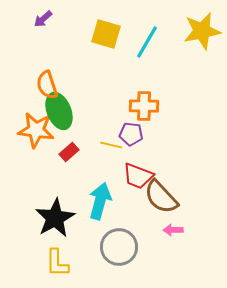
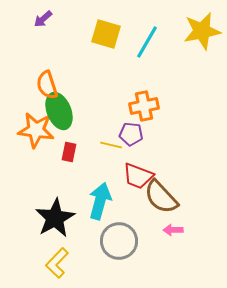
orange cross: rotated 12 degrees counterclockwise
red rectangle: rotated 36 degrees counterclockwise
gray circle: moved 6 px up
yellow L-shape: rotated 44 degrees clockwise
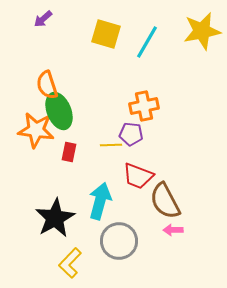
yellow line: rotated 15 degrees counterclockwise
brown semicircle: moved 4 px right, 4 px down; rotated 15 degrees clockwise
yellow L-shape: moved 13 px right
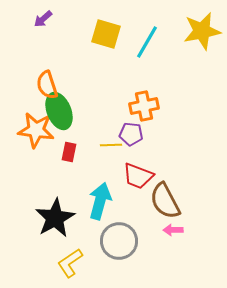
yellow L-shape: rotated 12 degrees clockwise
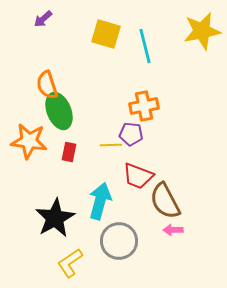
cyan line: moved 2 px left, 4 px down; rotated 44 degrees counterclockwise
orange star: moved 7 px left, 11 px down
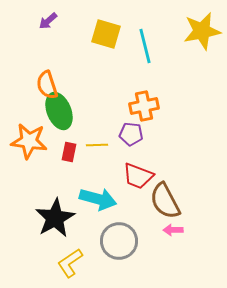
purple arrow: moved 5 px right, 2 px down
yellow line: moved 14 px left
cyan arrow: moved 2 px left, 2 px up; rotated 90 degrees clockwise
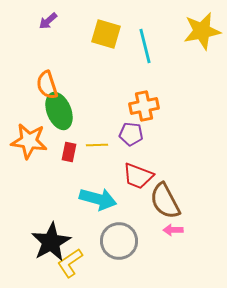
black star: moved 4 px left, 24 px down
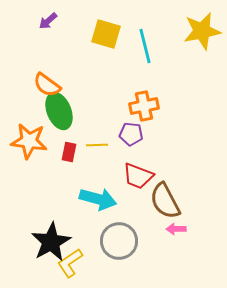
orange semicircle: rotated 36 degrees counterclockwise
pink arrow: moved 3 px right, 1 px up
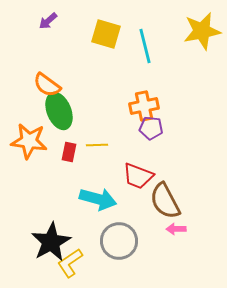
purple pentagon: moved 20 px right, 6 px up
